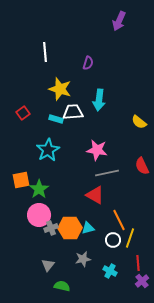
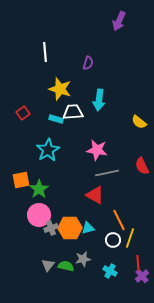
purple cross: moved 5 px up
green semicircle: moved 4 px right, 20 px up
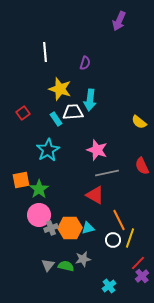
purple semicircle: moved 3 px left
cyan arrow: moved 9 px left
cyan rectangle: rotated 40 degrees clockwise
pink star: rotated 10 degrees clockwise
red line: rotated 49 degrees clockwise
cyan cross: moved 1 px left, 15 px down; rotated 24 degrees clockwise
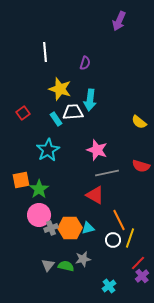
red semicircle: moved 1 px left; rotated 48 degrees counterclockwise
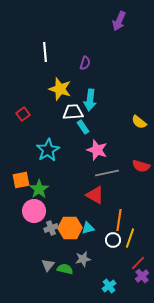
red square: moved 1 px down
cyan rectangle: moved 27 px right, 8 px down
pink circle: moved 5 px left, 4 px up
orange line: rotated 35 degrees clockwise
green semicircle: moved 1 px left, 3 px down
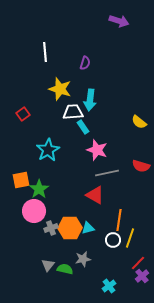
purple arrow: rotated 96 degrees counterclockwise
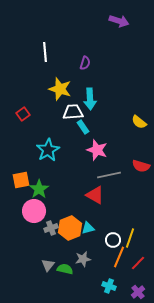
cyan arrow: moved 1 px up; rotated 10 degrees counterclockwise
gray line: moved 2 px right, 2 px down
orange line: moved 37 px down; rotated 15 degrees clockwise
orange hexagon: rotated 20 degrees counterclockwise
purple cross: moved 4 px left, 16 px down
cyan cross: rotated 32 degrees counterclockwise
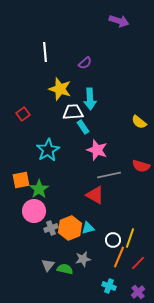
purple semicircle: rotated 32 degrees clockwise
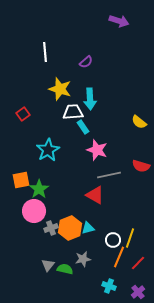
purple semicircle: moved 1 px right, 1 px up
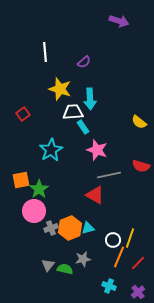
purple semicircle: moved 2 px left
cyan star: moved 3 px right
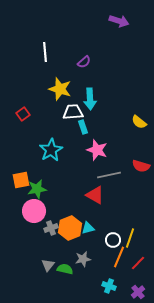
cyan rectangle: rotated 16 degrees clockwise
green star: moved 2 px left; rotated 24 degrees clockwise
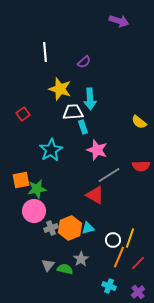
red semicircle: rotated 18 degrees counterclockwise
gray line: rotated 20 degrees counterclockwise
gray star: moved 2 px left; rotated 21 degrees counterclockwise
